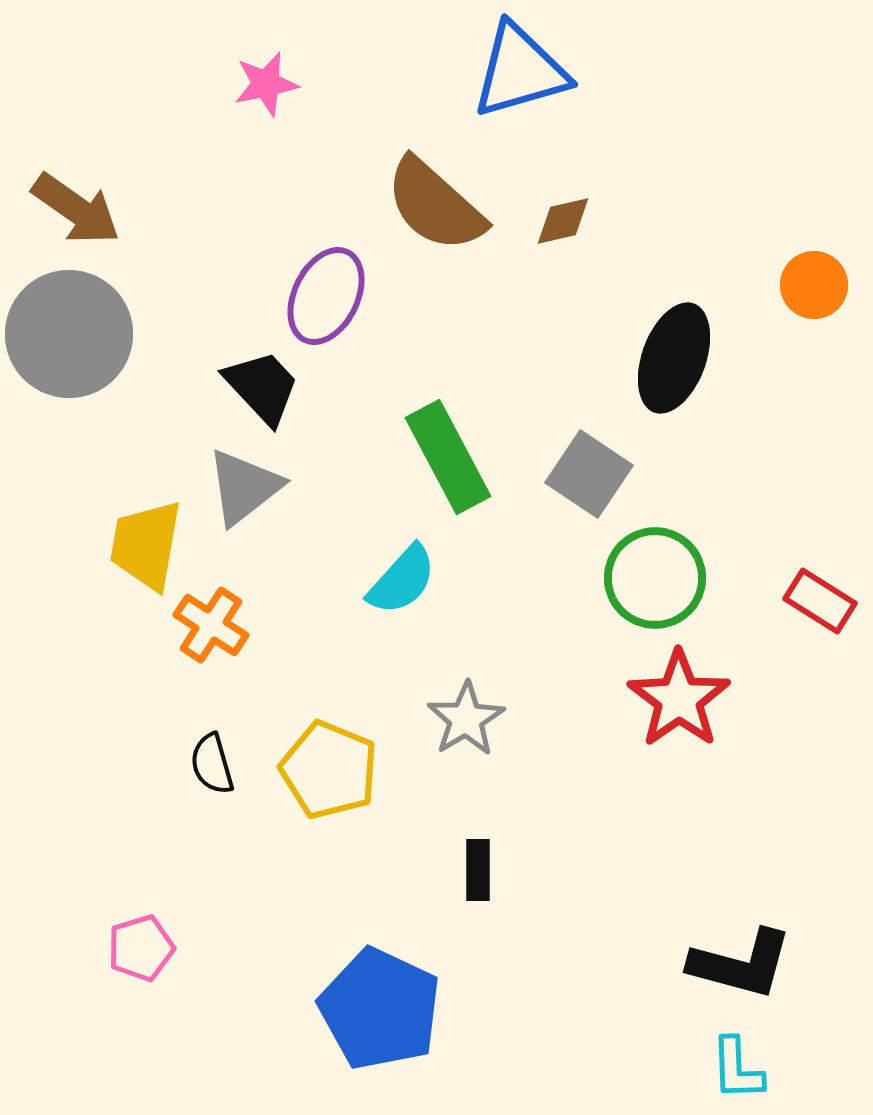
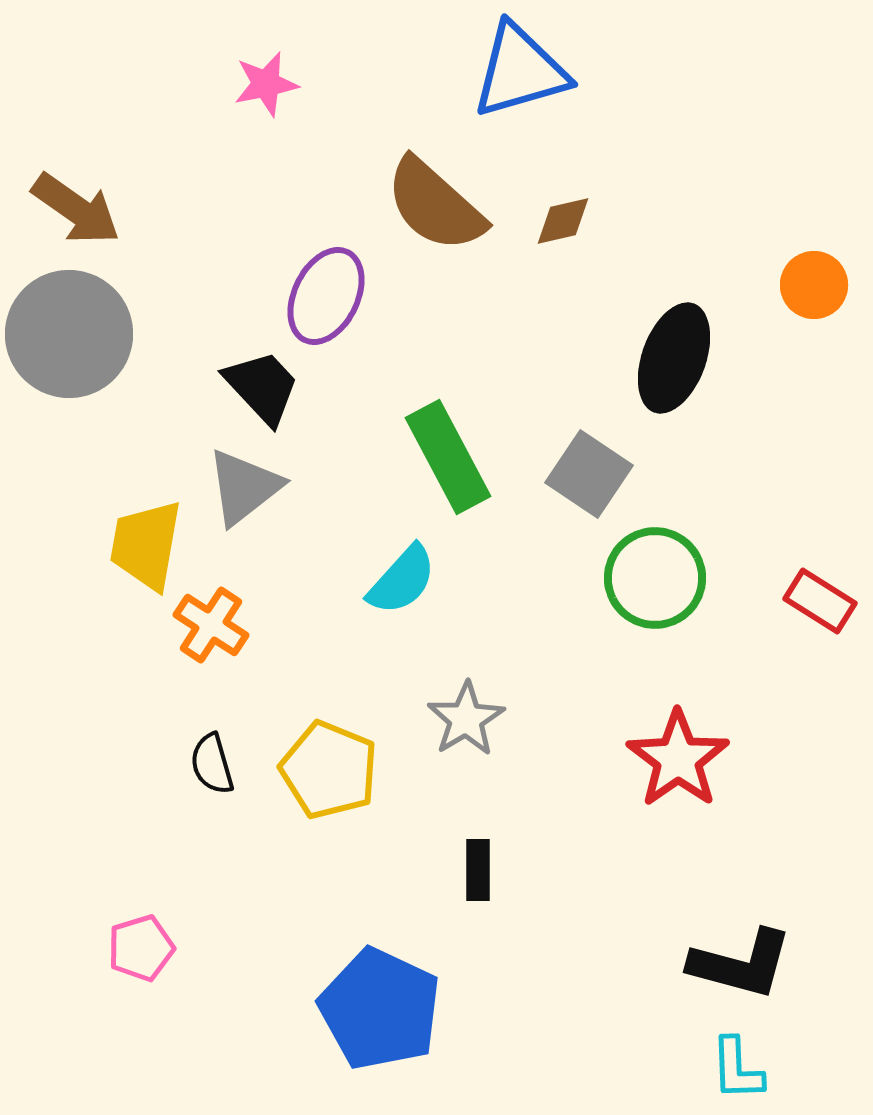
red star: moved 1 px left, 60 px down
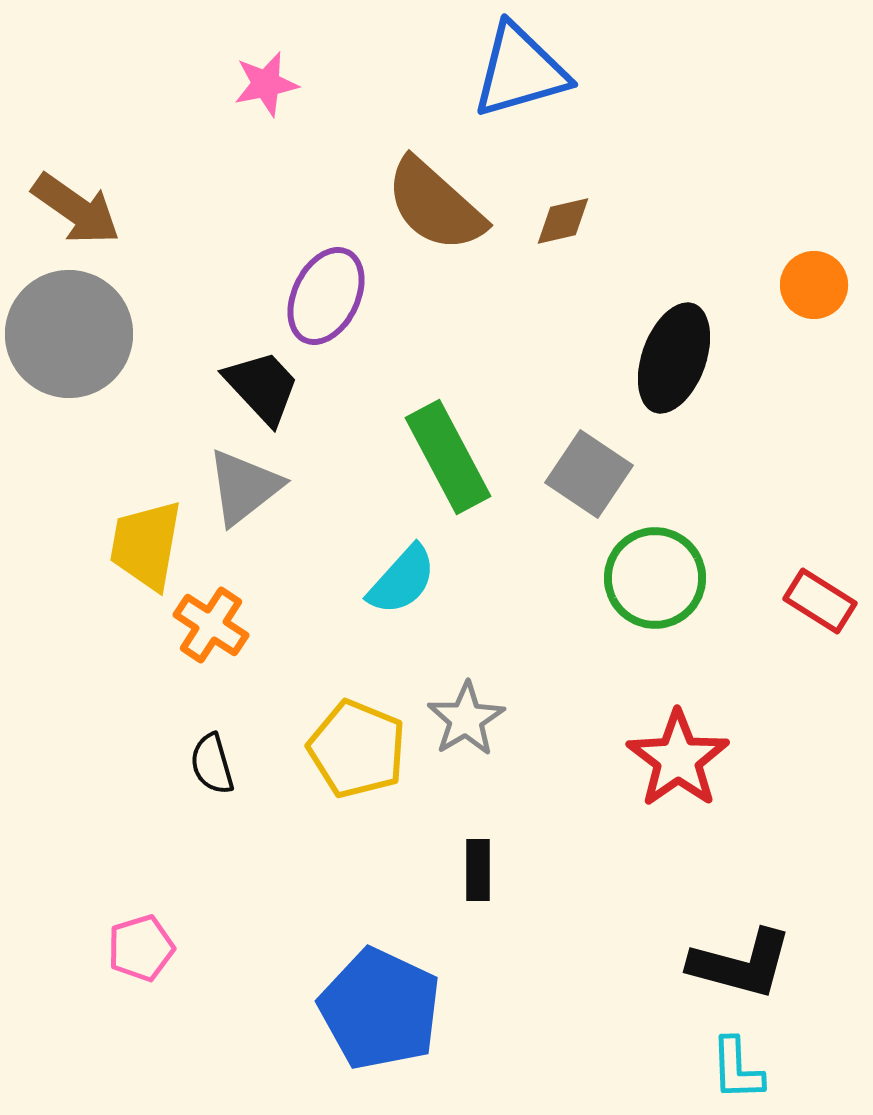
yellow pentagon: moved 28 px right, 21 px up
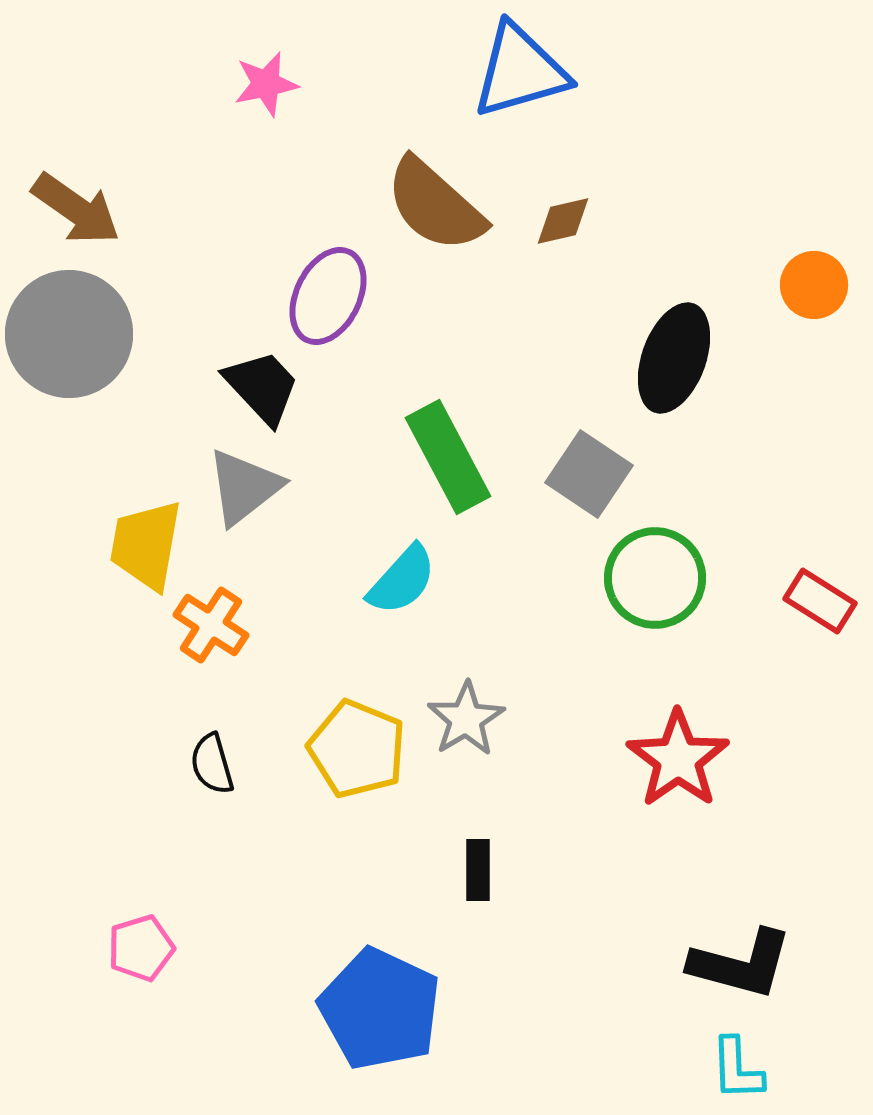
purple ellipse: moved 2 px right
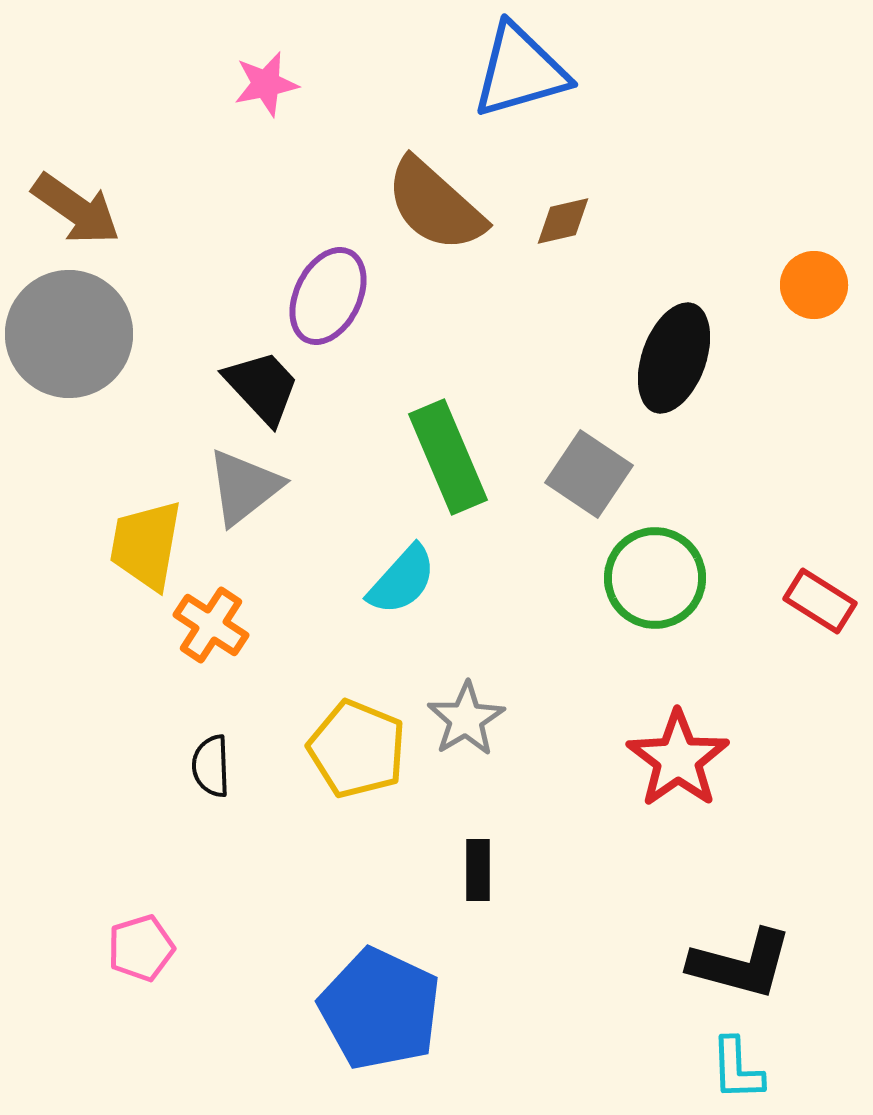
green rectangle: rotated 5 degrees clockwise
black semicircle: moved 1 px left, 2 px down; rotated 14 degrees clockwise
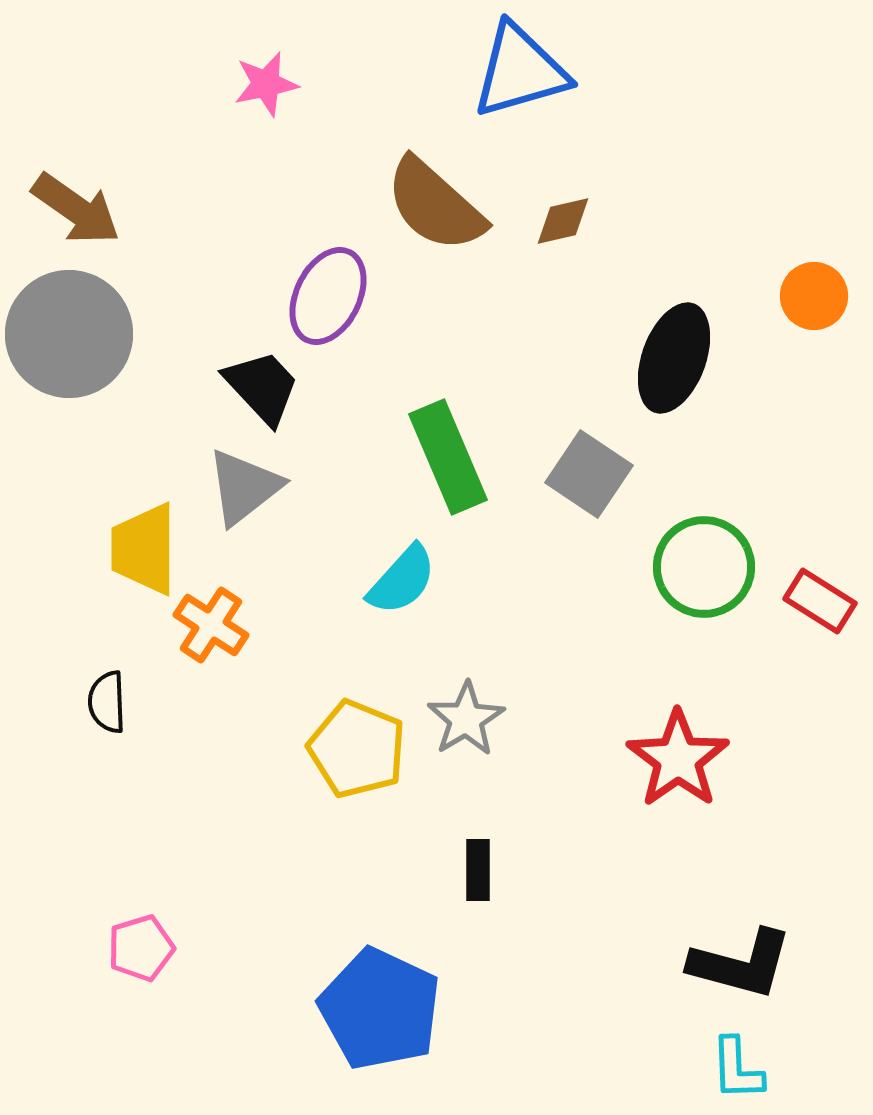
orange circle: moved 11 px down
yellow trapezoid: moved 2 px left, 4 px down; rotated 10 degrees counterclockwise
green circle: moved 49 px right, 11 px up
black semicircle: moved 104 px left, 64 px up
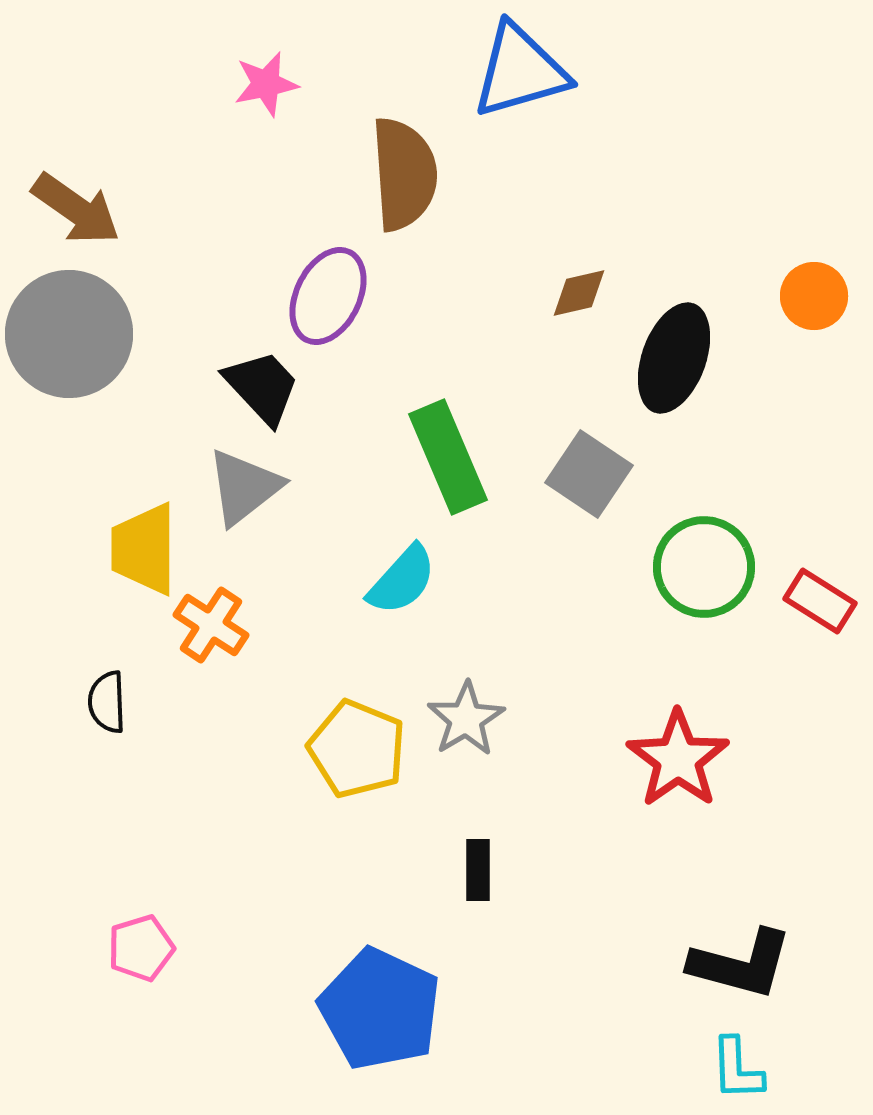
brown semicircle: moved 31 px left, 31 px up; rotated 136 degrees counterclockwise
brown diamond: moved 16 px right, 72 px down
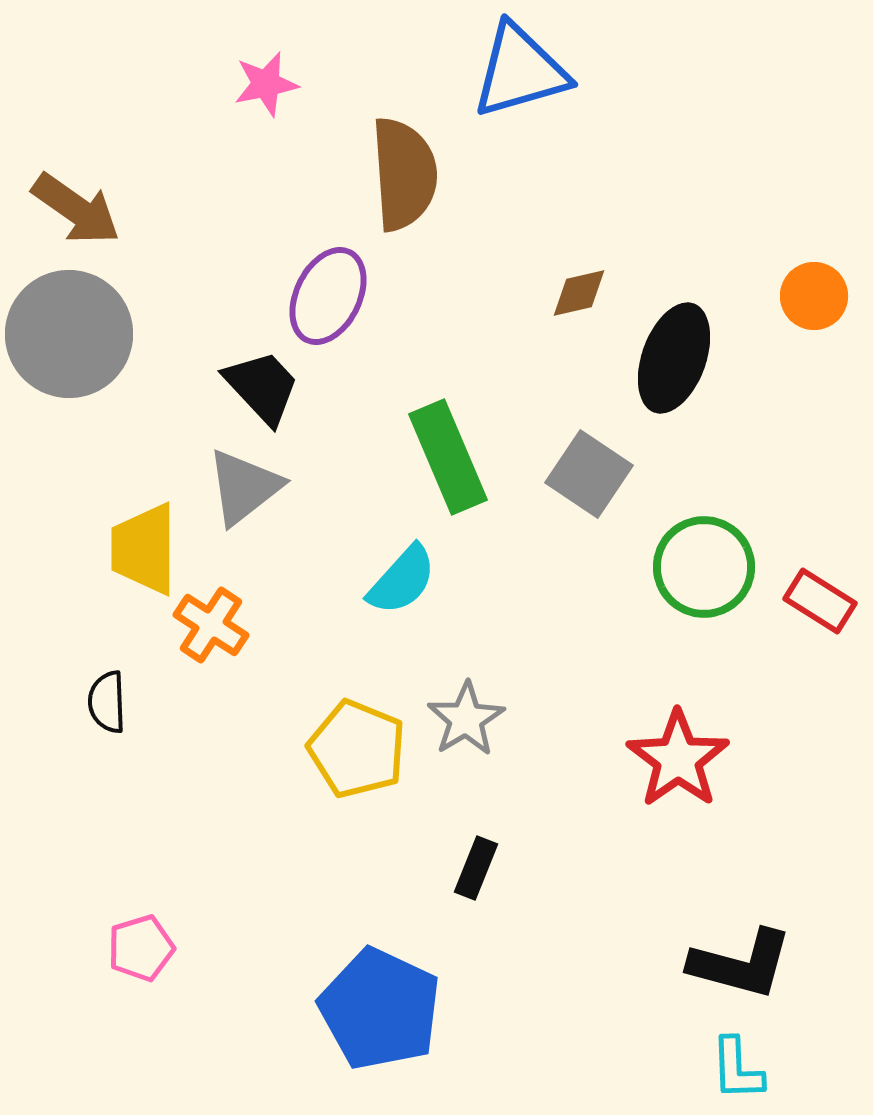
black rectangle: moved 2 px left, 2 px up; rotated 22 degrees clockwise
